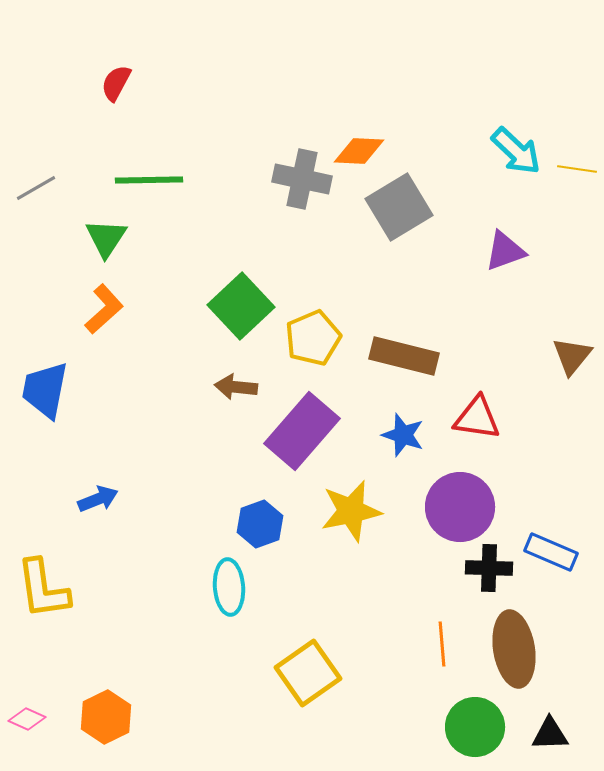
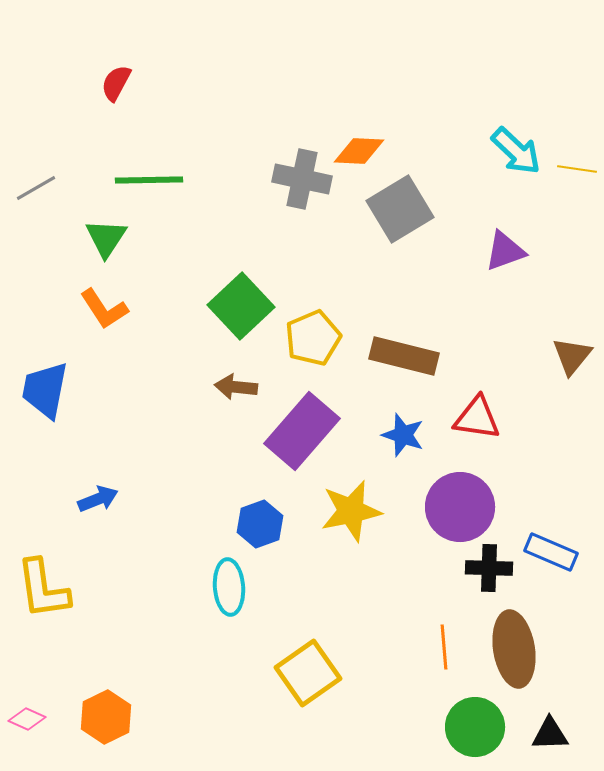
gray square: moved 1 px right, 2 px down
orange L-shape: rotated 99 degrees clockwise
orange line: moved 2 px right, 3 px down
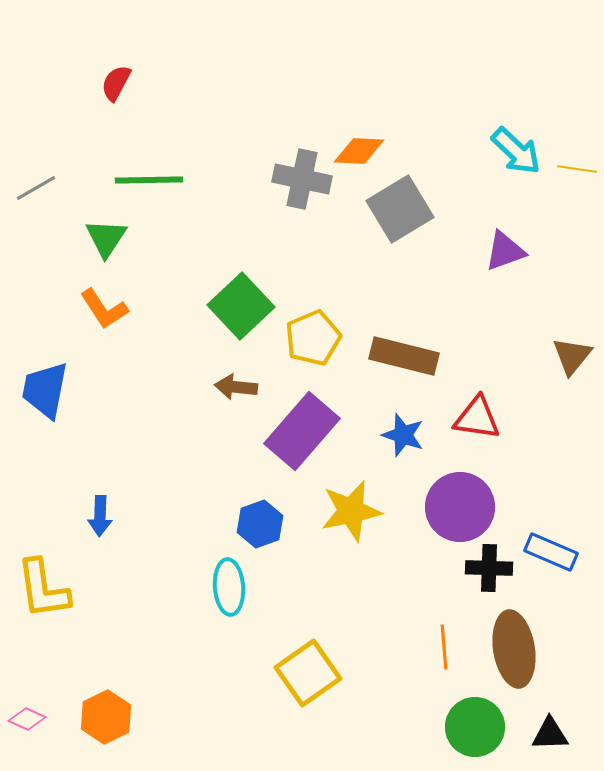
blue arrow: moved 2 px right, 17 px down; rotated 114 degrees clockwise
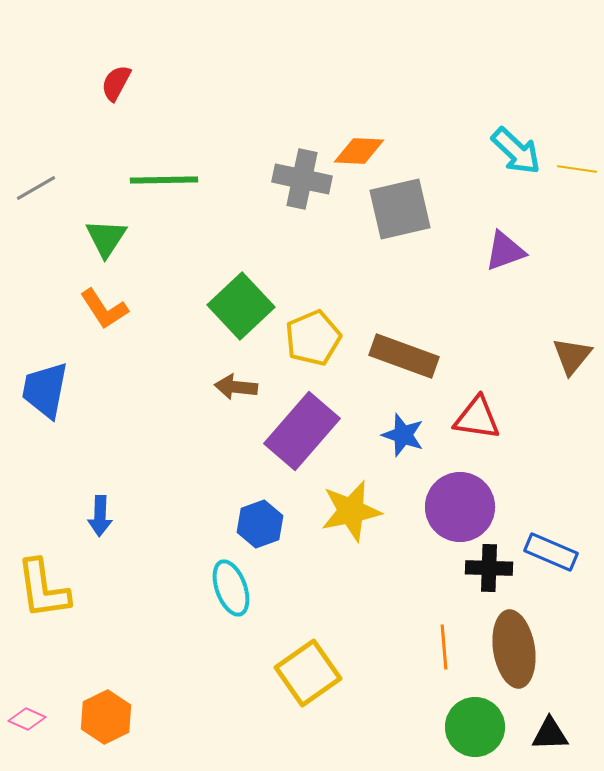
green line: moved 15 px right
gray square: rotated 18 degrees clockwise
brown rectangle: rotated 6 degrees clockwise
cyan ellipse: moved 2 px right, 1 px down; rotated 16 degrees counterclockwise
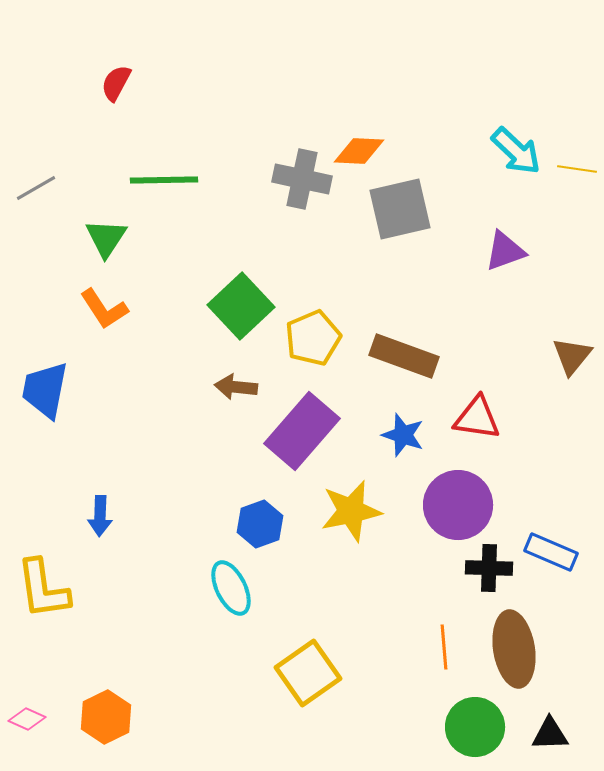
purple circle: moved 2 px left, 2 px up
cyan ellipse: rotated 6 degrees counterclockwise
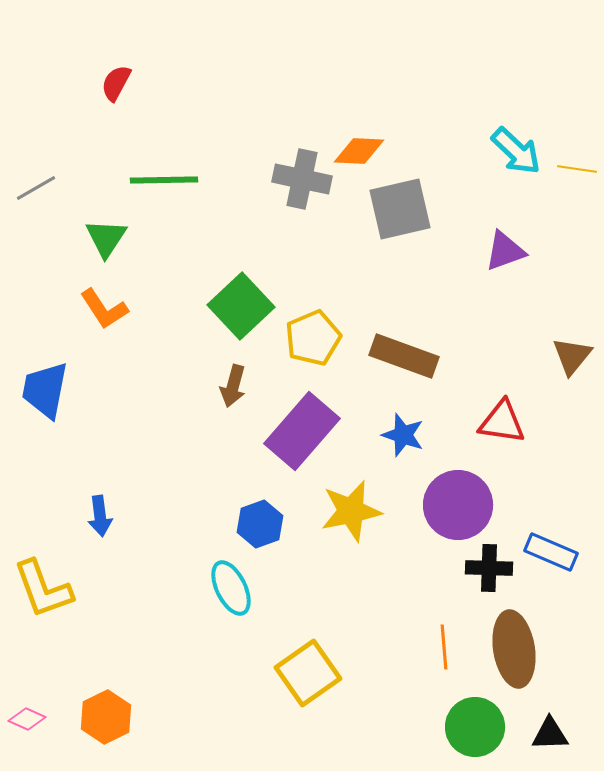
brown arrow: moved 3 px left, 1 px up; rotated 81 degrees counterclockwise
red triangle: moved 25 px right, 4 px down
blue arrow: rotated 9 degrees counterclockwise
yellow L-shape: rotated 12 degrees counterclockwise
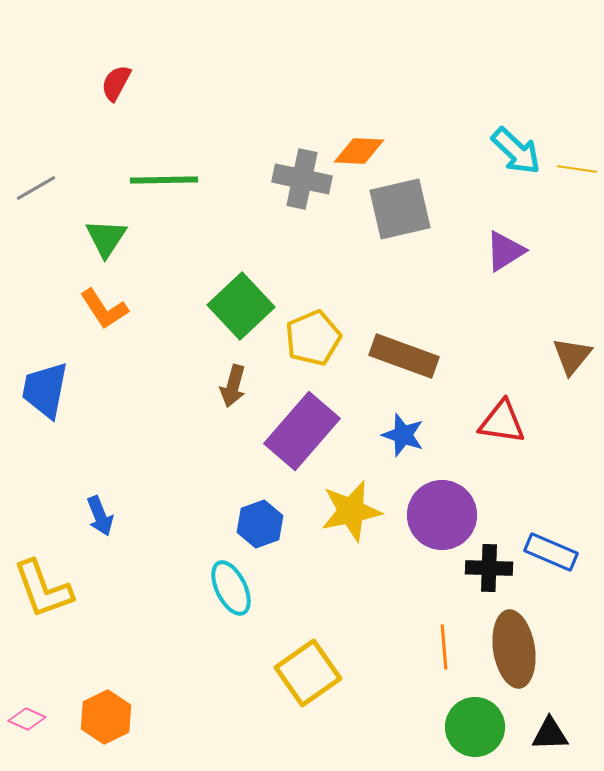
purple triangle: rotated 12 degrees counterclockwise
purple circle: moved 16 px left, 10 px down
blue arrow: rotated 15 degrees counterclockwise
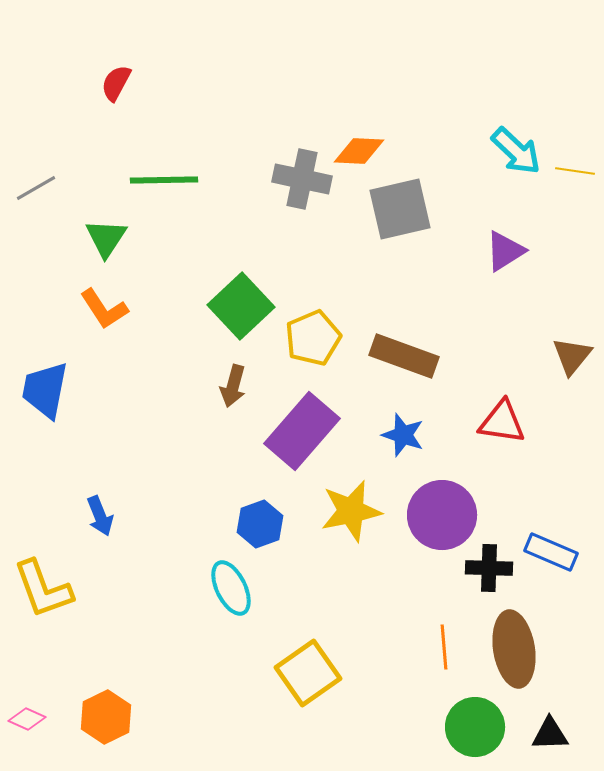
yellow line: moved 2 px left, 2 px down
